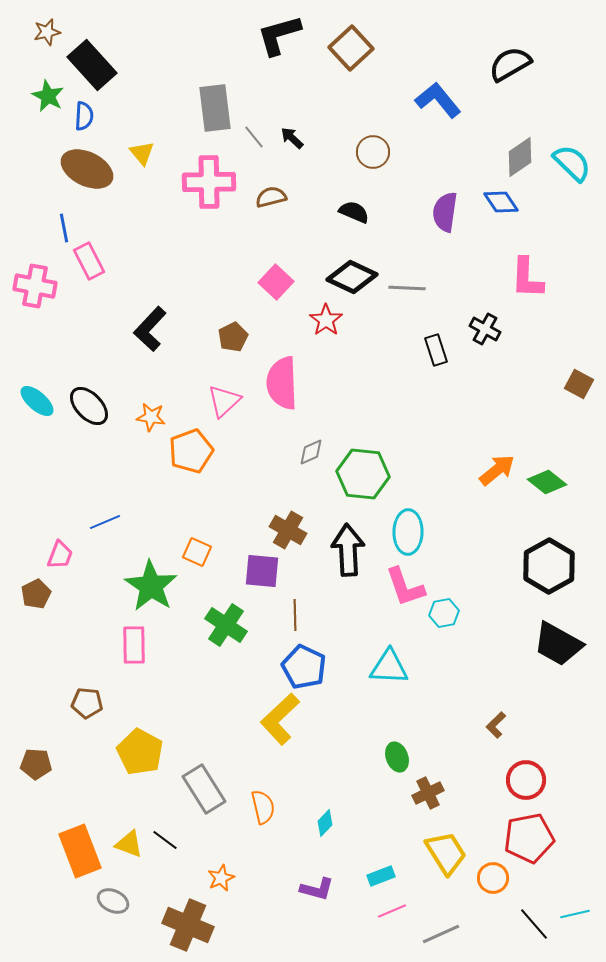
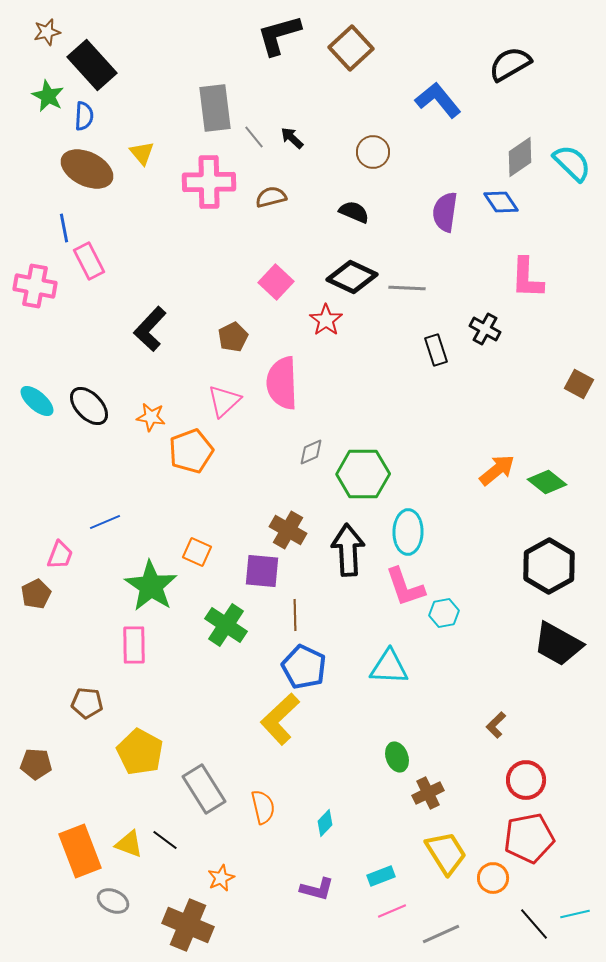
green hexagon at (363, 474): rotated 6 degrees counterclockwise
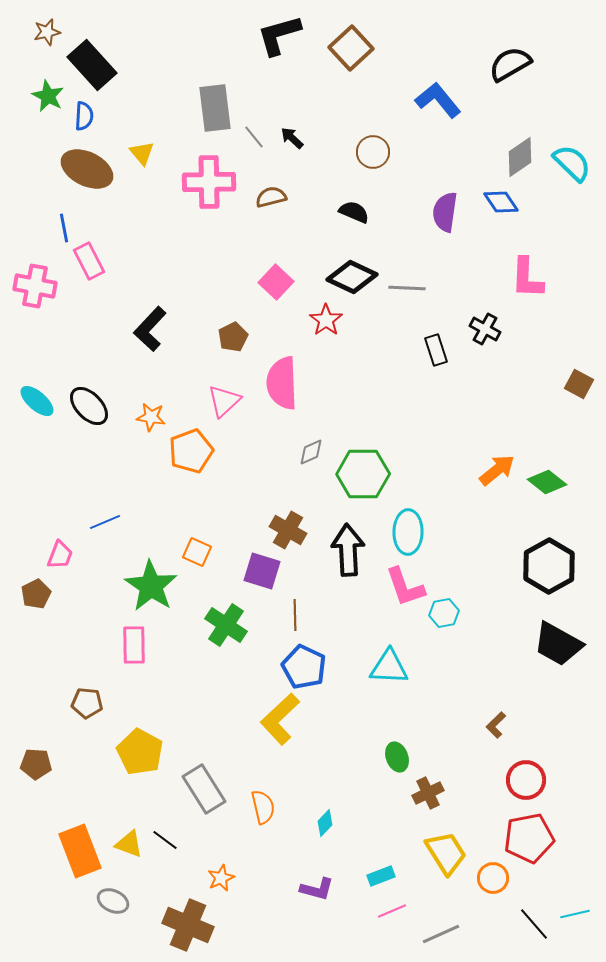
purple square at (262, 571): rotated 12 degrees clockwise
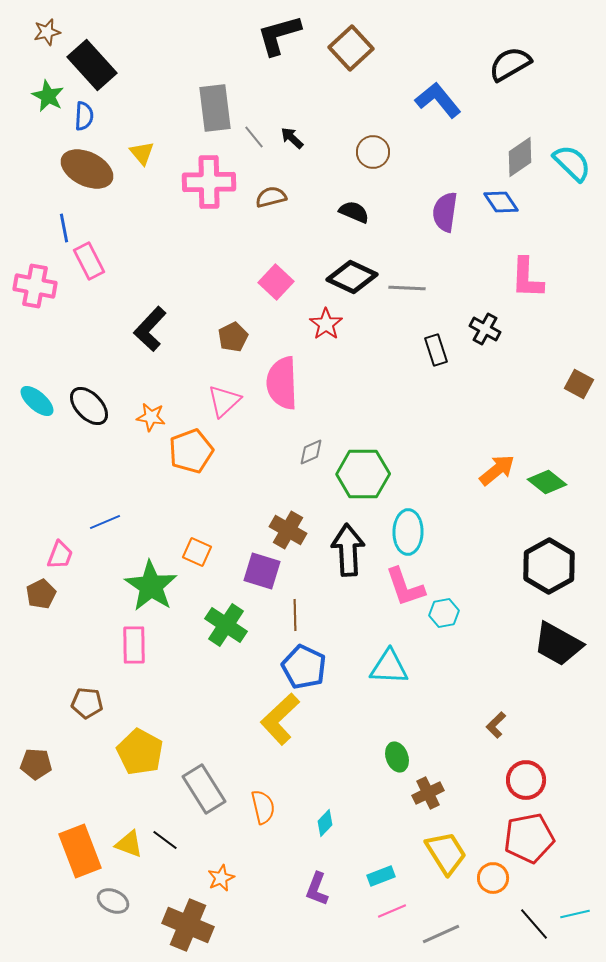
red star at (326, 320): moved 4 px down
brown pentagon at (36, 594): moved 5 px right
purple L-shape at (317, 889): rotated 96 degrees clockwise
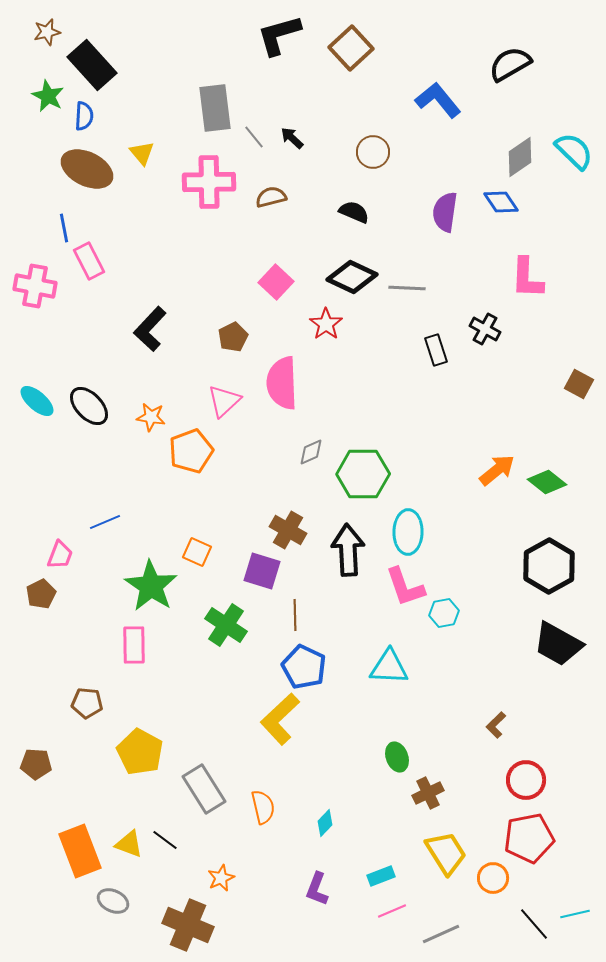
cyan semicircle at (572, 163): moved 2 px right, 12 px up
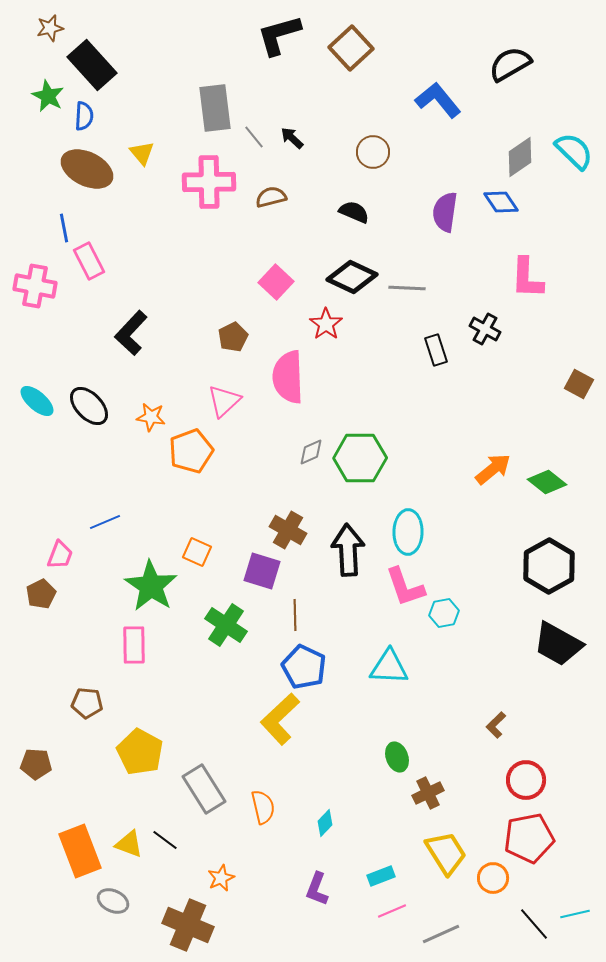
brown star at (47, 32): moved 3 px right, 4 px up
black L-shape at (150, 329): moved 19 px left, 4 px down
pink semicircle at (282, 383): moved 6 px right, 6 px up
orange arrow at (497, 470): moved 4 px left, 1 px up
green hexagon at (363, 474): moved 3 px left, 16 px up
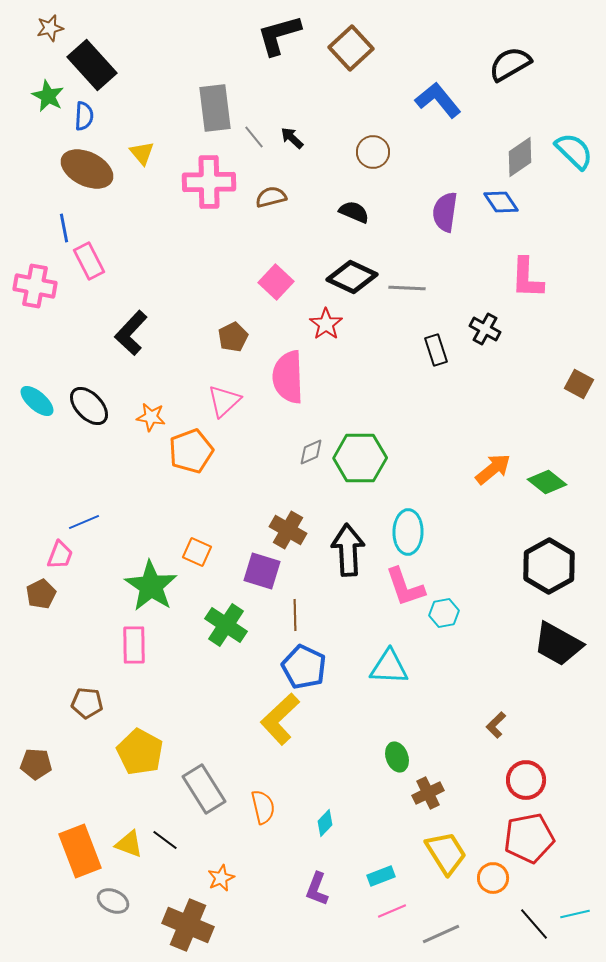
blue line at (105, 522): moved 21 px left
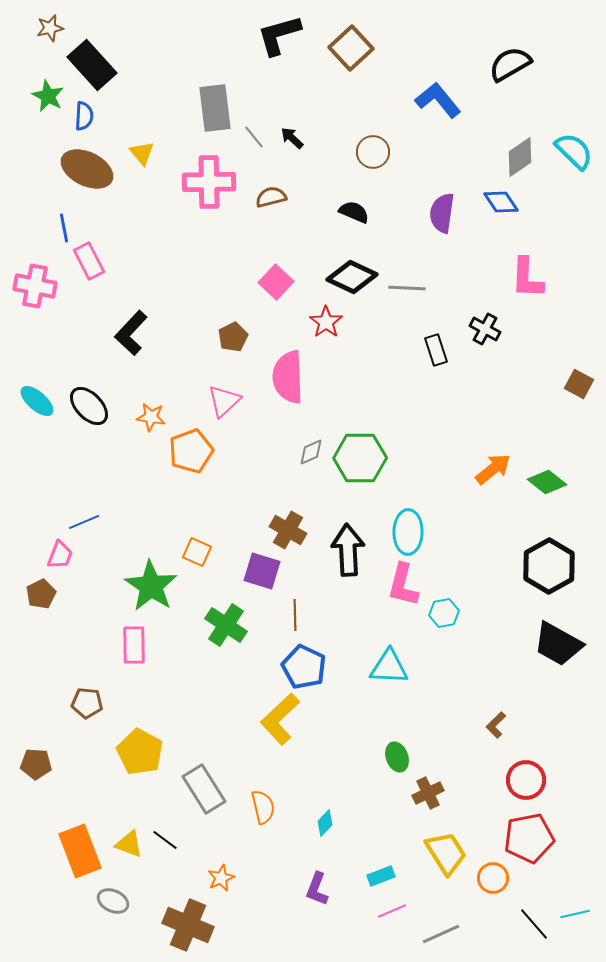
purple semicircle at (445, 212): moved 3 px left, 1 px down
red star at (326, 324): moved 2 px up
pink L-shape at (405, 587): moved 2 px left, 2 px up; rotated 33 degrees clockwise
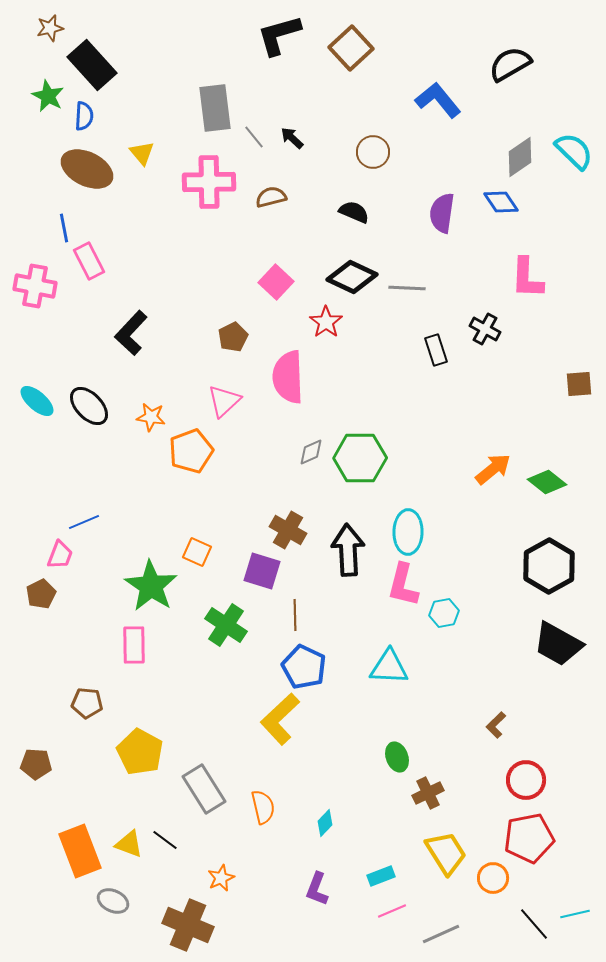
brown square at (579, 384): rotated 32 degrees counterclockwise
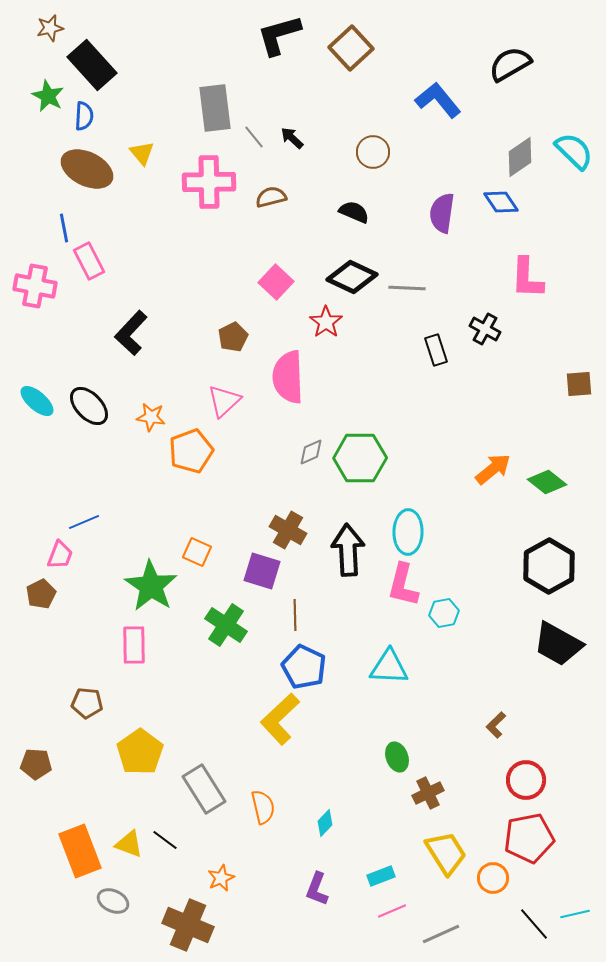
yellow pentagon at (140, 752): rotated 9 degrees clockwise
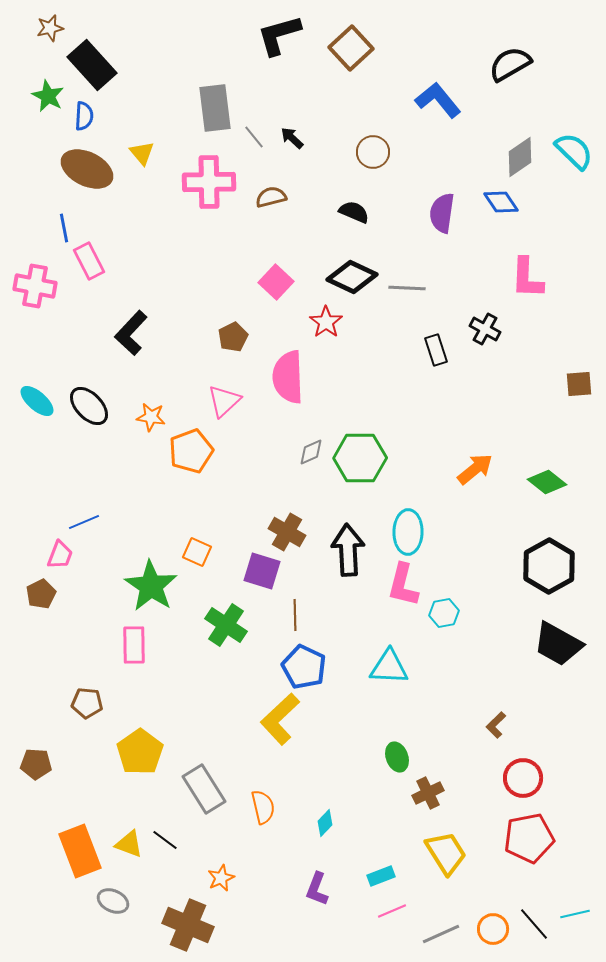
orange arrow at (493, 469): moved 18 px left
brown cross at (288, 530): moved 1 px left, 2 px down
red circle at (526, 780): moved 3 px left, 2 px up
orange circle at (493, 878): moved 51 px down
